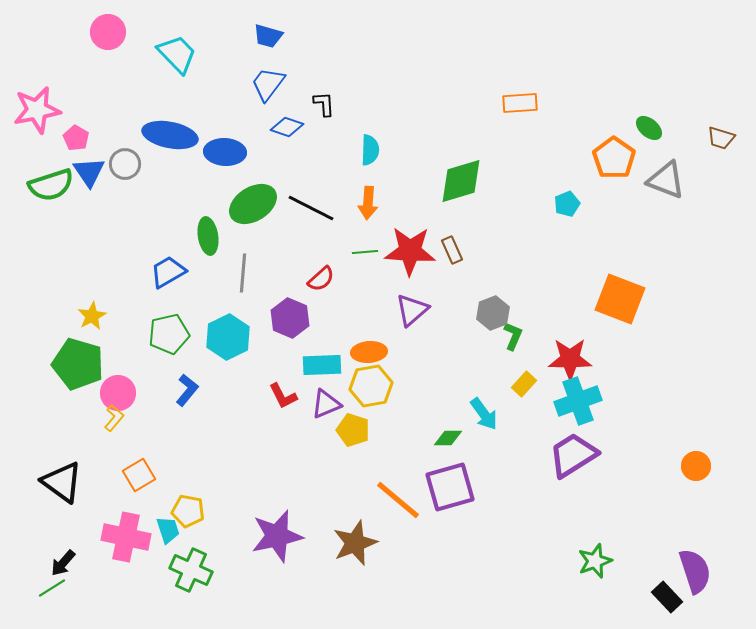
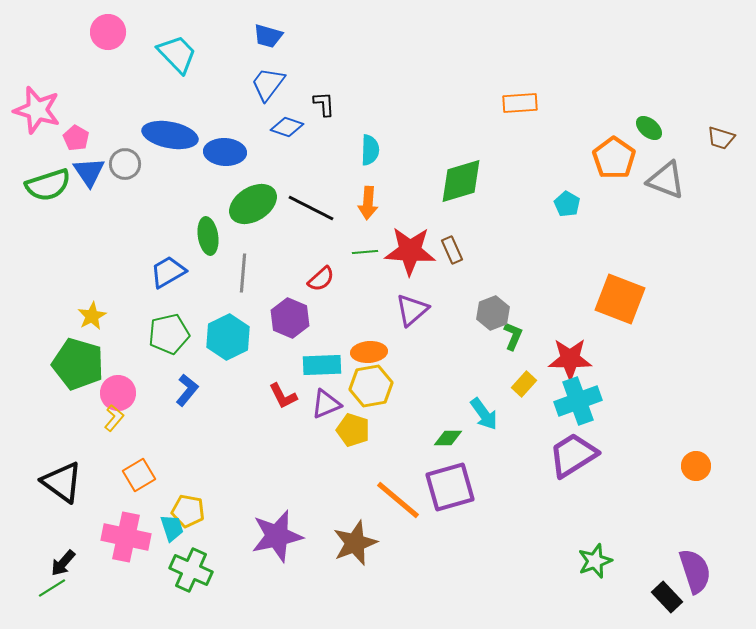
pink star at (37, 110): rotated 27 degrees clockwise
green semicircle at (51, 185): moved 3 px left
cyan pentagon at (567, 204): rotated 20 degrees counterclockwise
cyan trapezoid at (168, 530): moved 4 px right, 2 px up
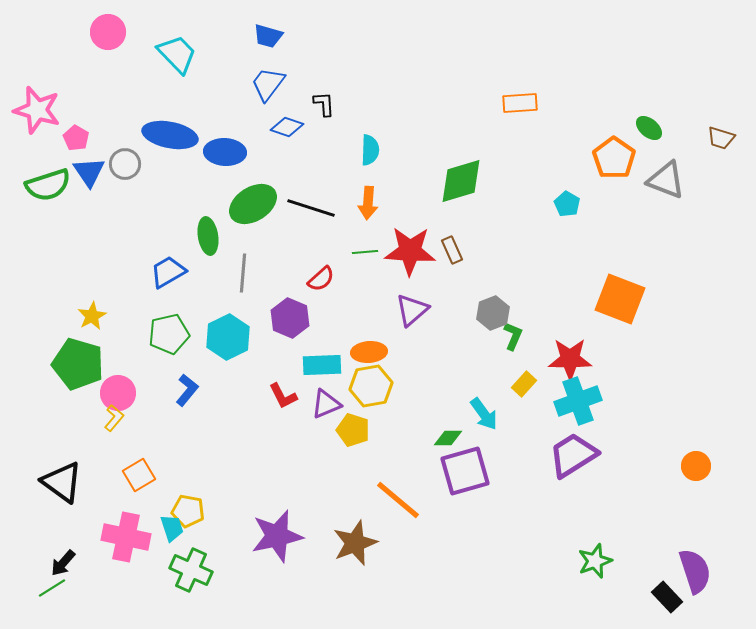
black line at (311, 208): rotated 9 degrees counterclockwise
purple square at (450, 487): moved 15 px right, 16 px up
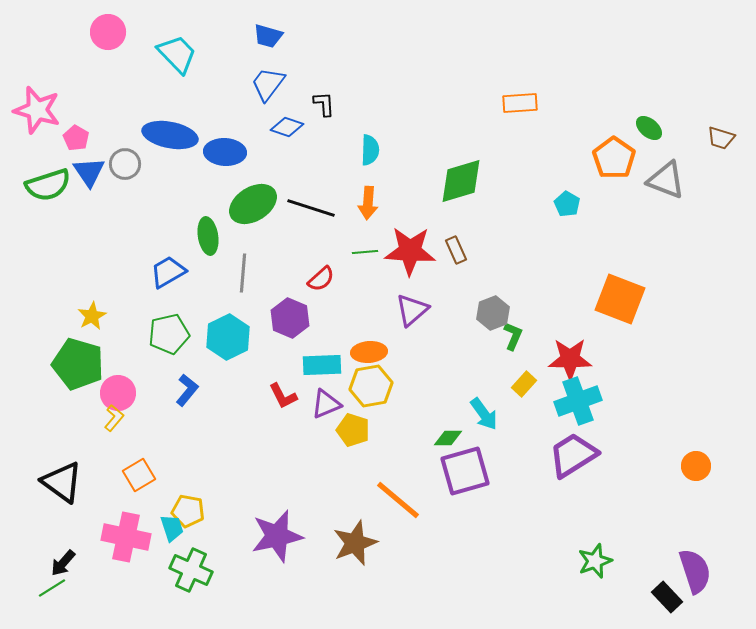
brown rectangle at (452, 250): moved 4 px right
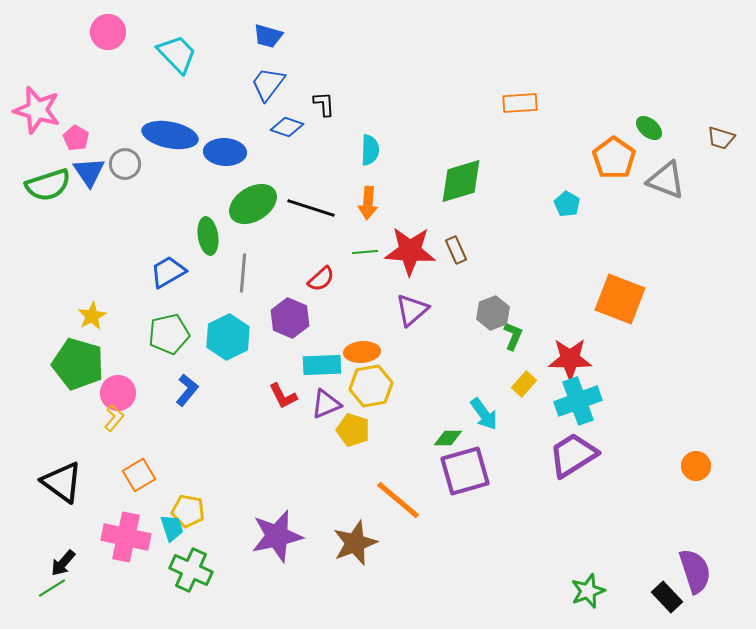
orange ellipse at (369, 352): moved 7 px left
green star at (595, 561): moved 7 px left, 30 px down
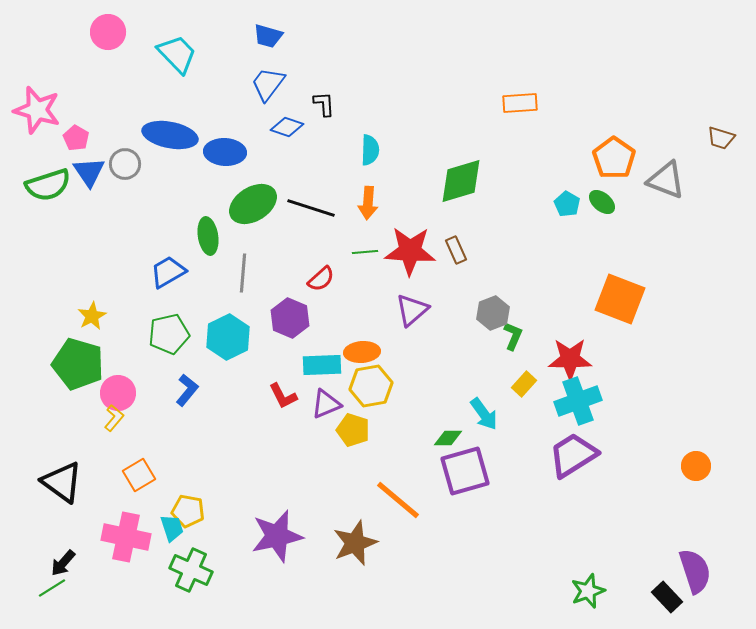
green ellipse at (649, 128): moved 47 px left, 74 px down
